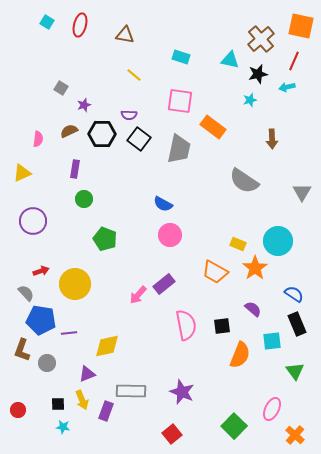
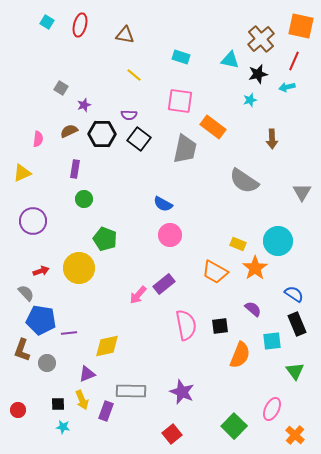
gray trapezoid at (179, 149): moved 6 px right
yellow circle at (75, 284): moved 4 px right, 16 px up
black square at (222, 326): moved 2 px left
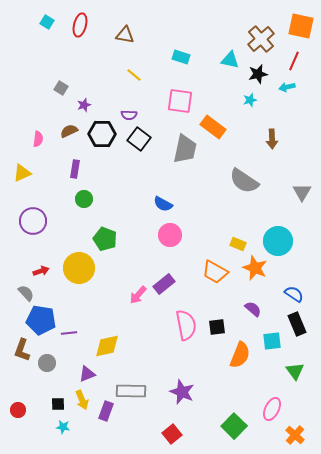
orange star at (255, 268): rotated 15 degrees counterclockwise
black square at (220, 326): moved 3 px left, 1 px down
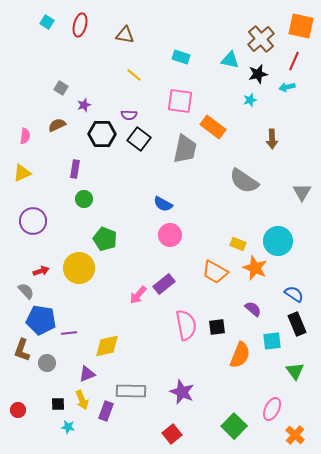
brown semicircle at (69, 131): moved 12 px left, 6 px up
pink semicircle at (38, 139): moved 13 px left, 3 px up
gray semicircle at (26, 293): moved 2 px up
cyan star at (63, 427): moved 5 px right
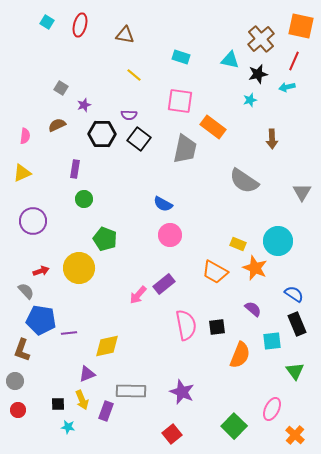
gray circle at (47, 363): moved 32 px left, 18 px down
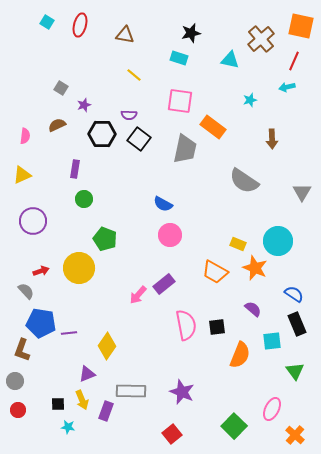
cyan rectangle at (181, 57): moved 2 px left, 1 px down
black star at (258, 74): moved 67 px left, 41 px up
yellow triangle at (22, 173): moved 2 px down
blue pentagon at (41, 320): moved 3 px down
yellow diamond at (107, 346): rotated 44 degrees counterclockwise
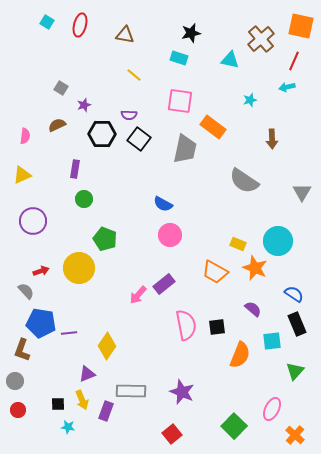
green triangle at (295, 371): rotated 18 degrees clockwise
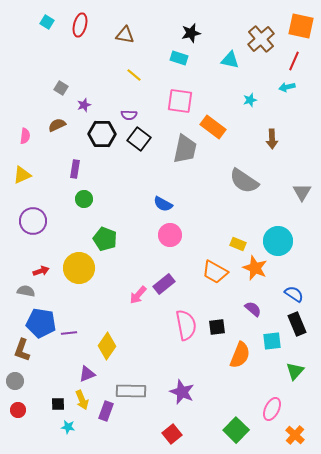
gray semicircle at (26, 291): rotated 36 degrees counterclockwise
green square at (234, 426): moved 2 px right, 4 px down
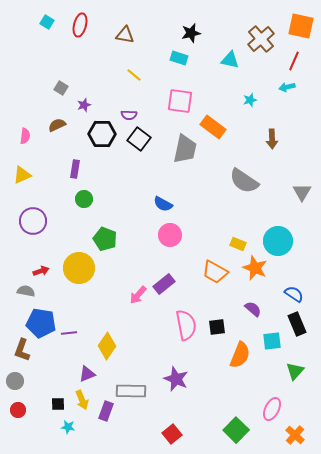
purple star at (182, 392): moved 6 px left, 13 px up
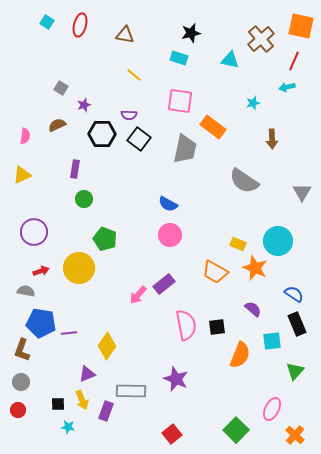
cyan star at (250, 100): moved 3 px right, 3 px down
blue semicircle at (163, 204): moved 5 px right
purple circle at (33, 221): moved 1 px right, 11 px down
gray circle at (15, 381): moved 6 px right, 1 px down
